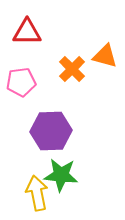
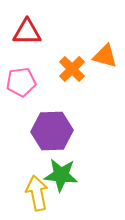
purple hexagon: moved 1 px right
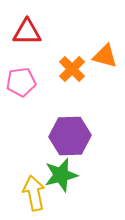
purple hexagon: moved 18 px right, 5 px down
green star: rotated 20 degrees counterclockwise
yellow arrow: moved 3 px left
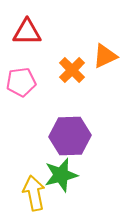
orange triangle: rotated 40 degrees counterclockwise
orange cross: moved 1 px down
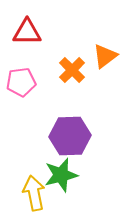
orange triangle: rotated 12 degrees counterclockwise
